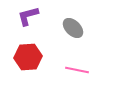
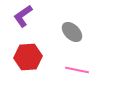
purple L-shape: moved 5 px left; rotated 20 degrees counterclockwise
gray ellipse: moved 1 px left, 4 px down
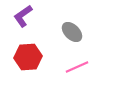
pink line: moved 3 px up; rotated 35 degrees counterclockwise
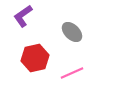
red hexagon: moved 7 px right, 1 px down; rotated 8 degrees counterclockwise
pink line: moved 5 px left, 6 px down
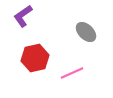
gray ellipse: moved 14 px right
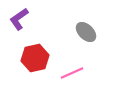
purple L-shape: moved 4 px left, 3 px down
